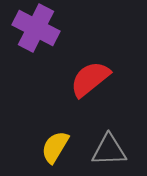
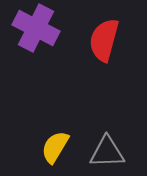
red semicircle: moved 14 px right, 39 px up; rotated 36 degrees counterclockwise
gray triangle: moved 2 px left, 2 px down
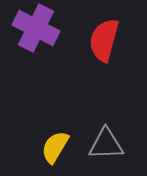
gray triangle: moved 1 px left, 8 px up
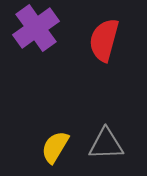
purple cross: rotated 27 degrees clockwise
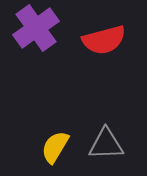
red semicircle: rotated 120 degrees counterclockwise
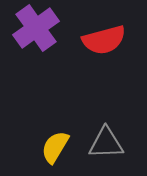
gray triangle: moved 1 px up
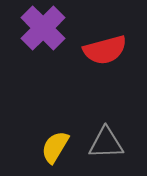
purple cross: moved 7 px right; rotated 9 degrees counterclockwise
red semicircle: moved 1 px right, 10 px down
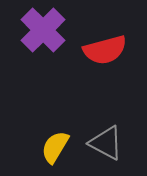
purple cross: moved 2 px down
gray triangle: rotated 30 degrees clockwise
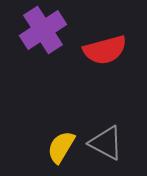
purple cross: rotated 12 degrees clockwise
yellow semicircle: moved 6 px right
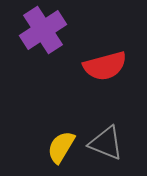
red semicircle: moved 16 px down
gray triangle: rotated 6 degrees counterclockwise
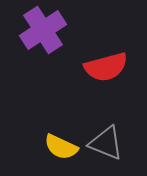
red semicircle: moved 1 px right, 1 px down
yellow semicircle: rotated 96 degrees counterclockwise
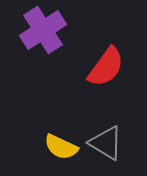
red semicircle: rotated 39 degrees counterclockwise
gray triangle: rotated 9 degrees clockwise
